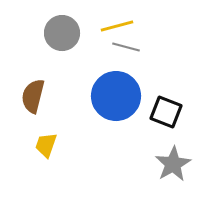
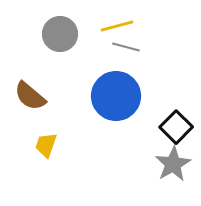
gray circle: moved 2 px left, 1 px down
brown semicircle: moved 3 px left; rotated 64 degrees counterclockwise
black square: moved 10 px right, 15 px down; rotated 24 degrees clockwise
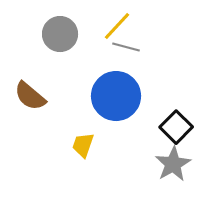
yellow line: rotated 32 degrees counterclockwise
yellow trapezoid: moved 37 px right
